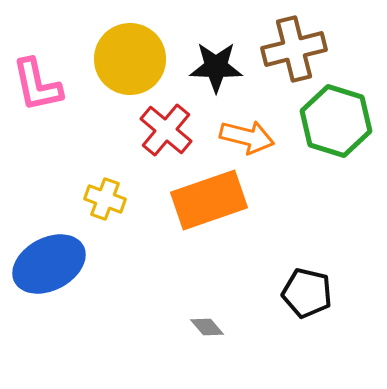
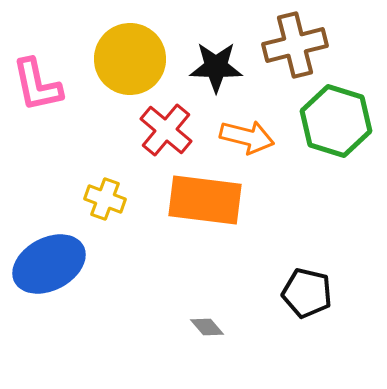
brown cross: moved 1 px right, 4 px up
orange rectangle: moved 4 px left; rotated 26 degrees clockwise
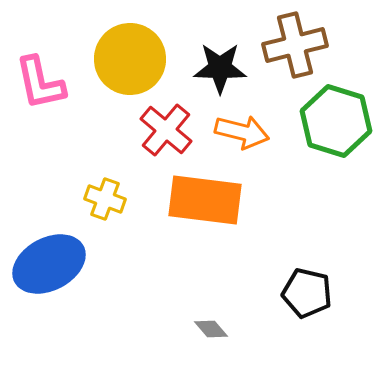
black star: moved 4 px right, 1 px down
pink L-shape: moved 3 px right, 2 px up
orange arrow: moved 5 px left, 5 px up
gray diamond: moved 4 px right, 2 px down
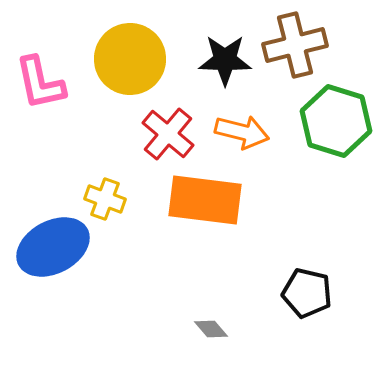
black star: moved 5 px right, 8 px up
red cross: moved 2 px right, 4 px down
blue ellipse: moved 4 px right, 17 px up
